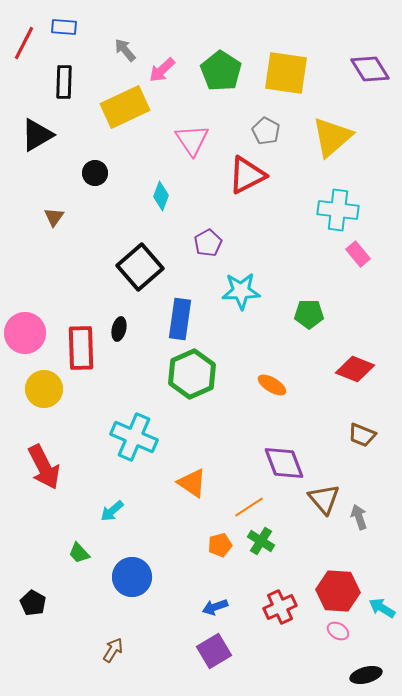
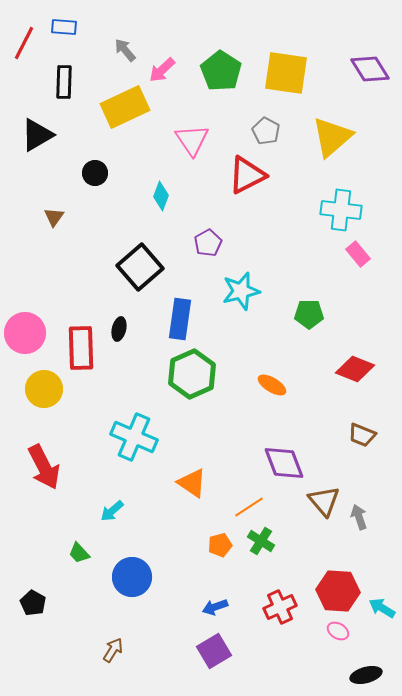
cyan cross at (338, 210): moved 3 px right
cyan star at (241, 291): rotated 12 degrees counterclockwise
brown triangle at (324, 499): moved 2 px down
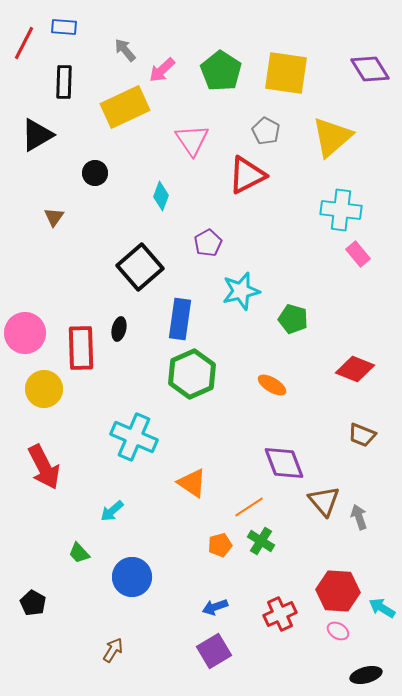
green pentagon at (309, 314): moved 16 px left, 5 px down; rotated 16 degrees clockwise
red cross at (280, 607): moved 7 px down
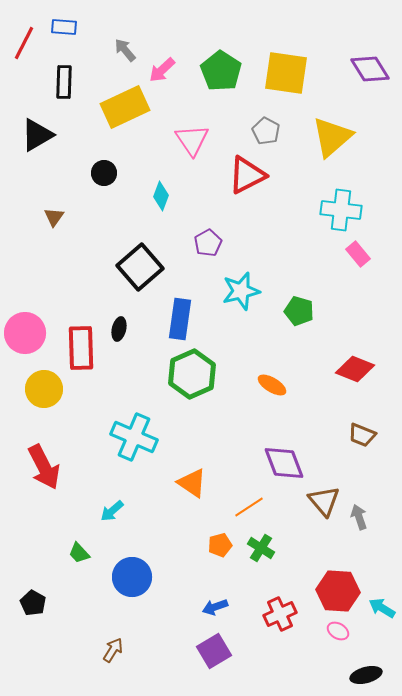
black circle at (95, 173): moved 9 px right
green pentagon at (293, 319): moved 6 px right, 8 px up
green cross at (261, 541): moved 7 px down
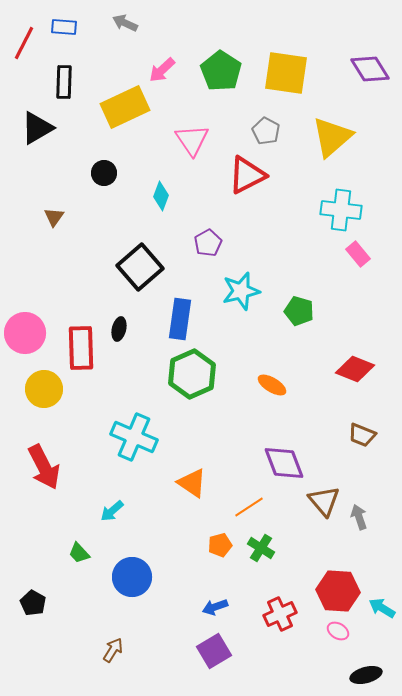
gray arrow at (125, 50): moved 27 px up; rotated 25 degrees counterclockwise
black triangle at (37, 135): moved 7 px up
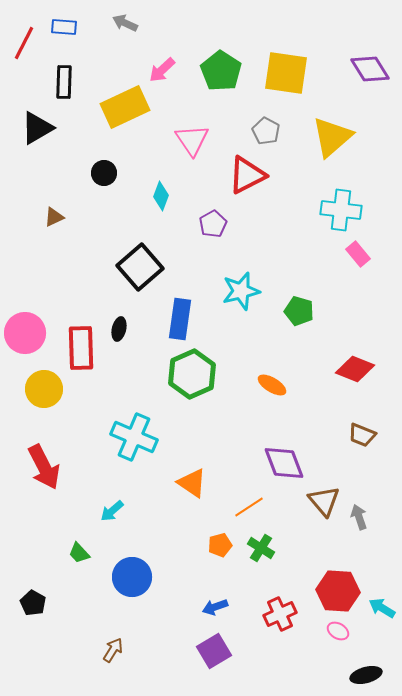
brown triangle at (54, 217): rotated 30 degrees clockwise
purple pentagon at (208, 243): moved 5 px right, 19 px up
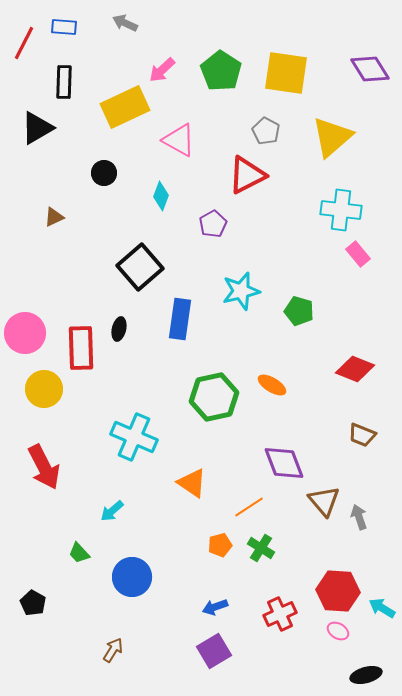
pink triangle at (192, 140): moved 13 px left; rotated 27 degrees counterclockwise
green hexagon at (192, 374): moved 22 px right, 23 px down; rotated 12 degrees clockwise
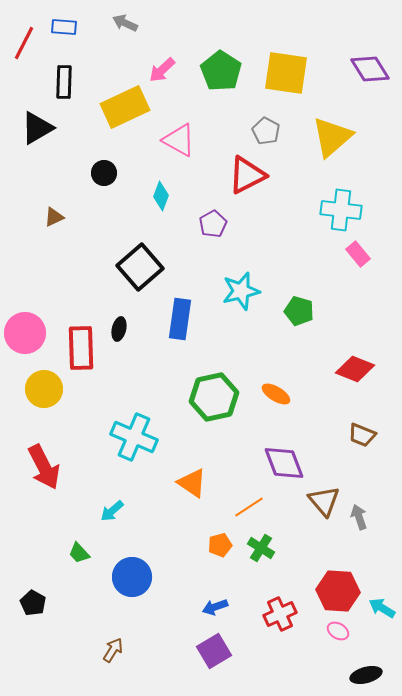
orange ellipse at (272, 385): moved 4 px right, 9 px down
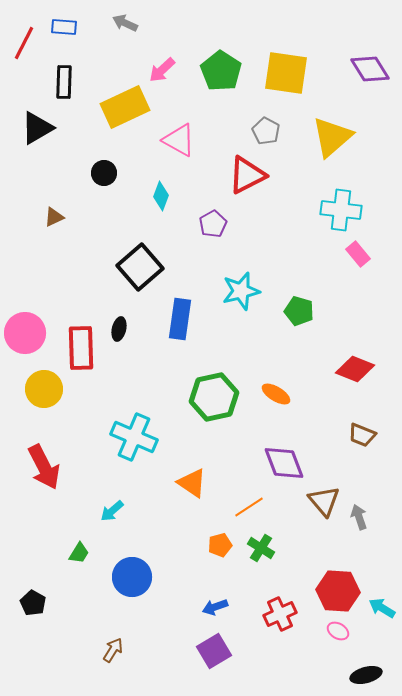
green trapezoid at (79, 553): rotated 105 degrees counterclockwise
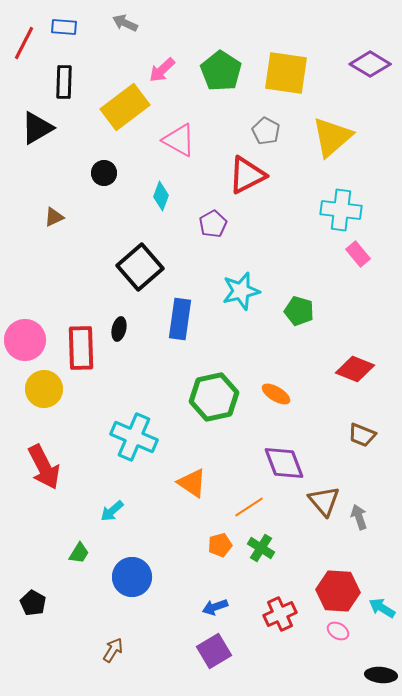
purple diamond at (370, 69): moved 5 px up; rotated 27 degrees counterclockwise
yellow rectangle at (125, 107): rotated 12 degrees counterclockwise
pink circle at (25, 333): moved 7 px down
black ellipse at (366, 675): moved 15 px right; rotated 20 degrees clockwise
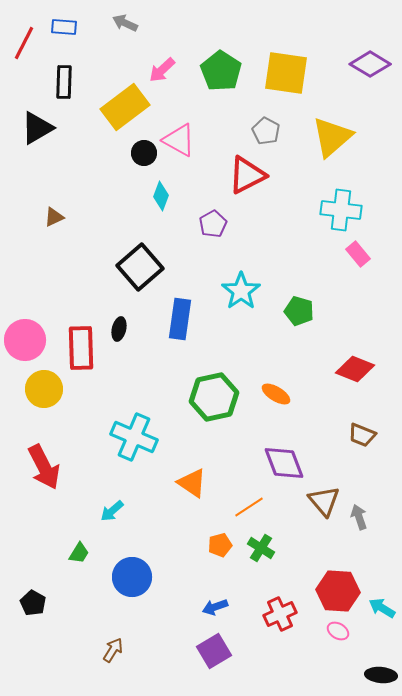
black circle at (104, 173): moved 40 px right, 20 px up
cyan star at (241, 291): rotated 21 degrees counterclockwise
